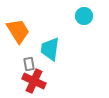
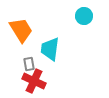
orange trapezoid: moved 3 px right, 1 px up
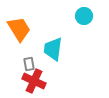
orange trapezoid: moved 2 px left, 1 px up
cyan trapezoid: moved 3 px right
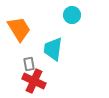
cyan circle: moved 12 px left, 1 px up
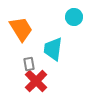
cyan circle: moved 2 px right, 2 px down
orange trapezoid: moved 2 px right
red cross: moved 2 px right; rotated 20 degrees clockwise
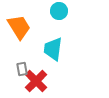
cyan circle: moved 15 px left, 6 px up
orange trapezoid: moved 2 px left, 2 px up
gray rectangle: moved 7 px left, 5 px down
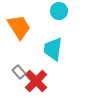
gray rectangle: moved 3 px left, 3 px down; rotated 32 degrees counterclockwise
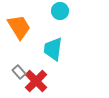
cyan circle: moved 1 px right
